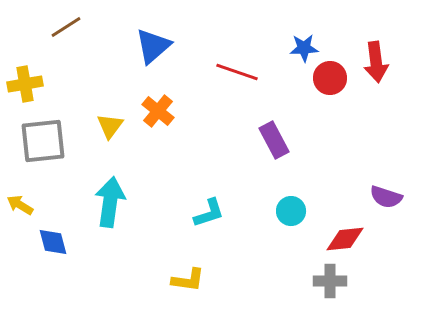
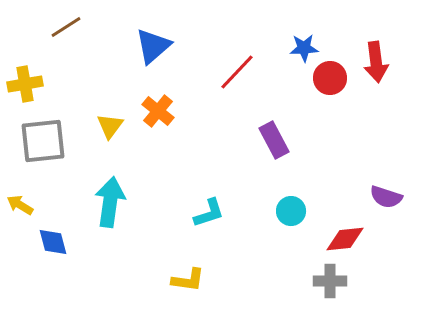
red line: rotated 66 degrees counterclockwise
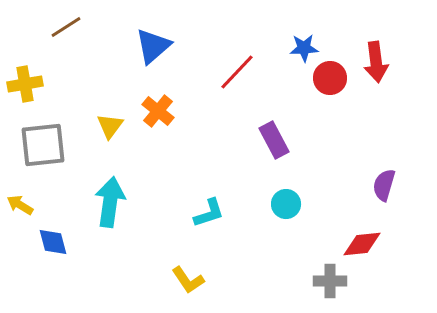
gray square: moved 4 px down
purple semicircle: moved 2 px left, 12 px up; rotated 88 degrees clockwise
cyan circle: moved 5 px left, 7 px up
red diamond: moved 17 px right, 5 px down
yellow L-shape: rotated 48 degrees clockwise
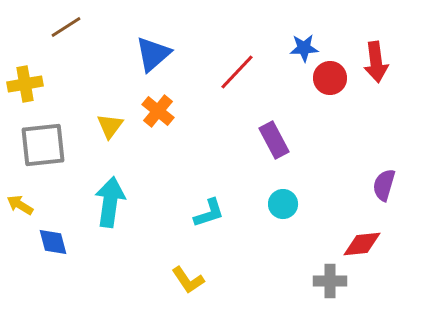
blue triangle: moved 8 px down
cyan circle: moved 3 px left
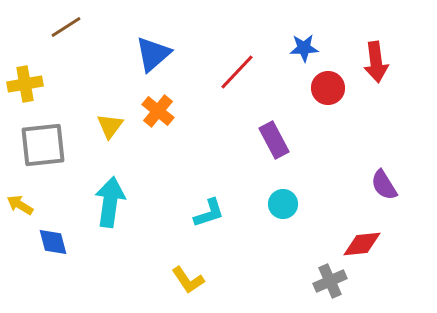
red circle: moved 2 px left, 10 px down
purple semicircle: rotated 48 degrees counterclockwise
gray cross: rotated 24 degrees counterclockwise
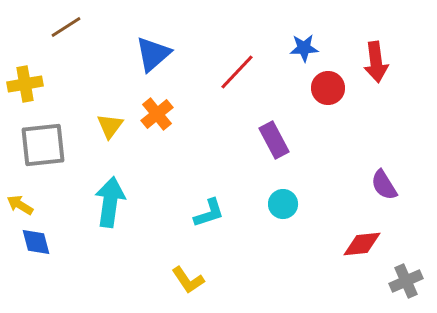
orange cross: moved 1 px left, 3 px down; rotated 12 degrees clockwise
blue diamond: moved 17 px left
gray cross: moved 76 px right
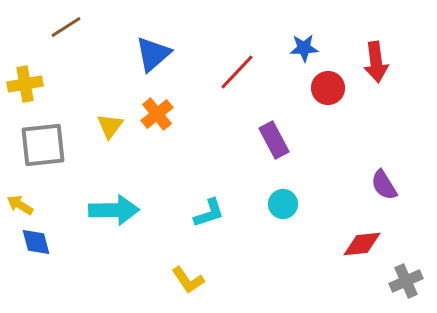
cyan arrow: moved 4 px right, 8 px down; rotated 81 degrees clockwise
